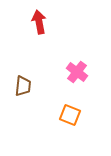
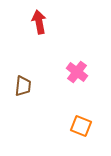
orange square: moved 11 px right, 11 px down
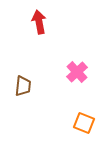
pink cross: rotated 10 degrees clockwise
orange square: moved 3 px right, 3 px up
